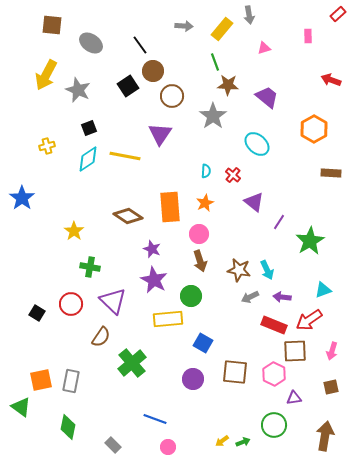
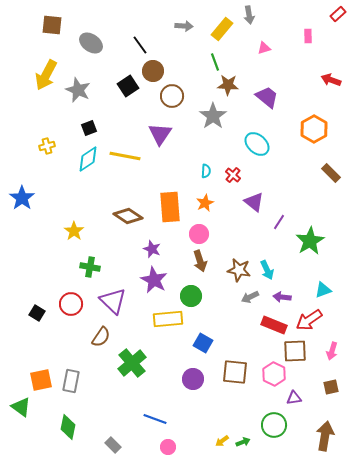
brown rectangle at (331, 173): rotated 42 degrees clockwise
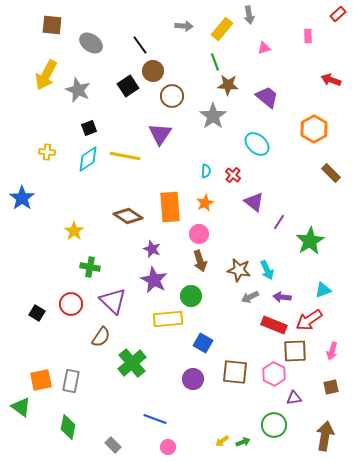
yellow cross at (47, 146): moved 6 px down; rotated 21 degrees clockwise
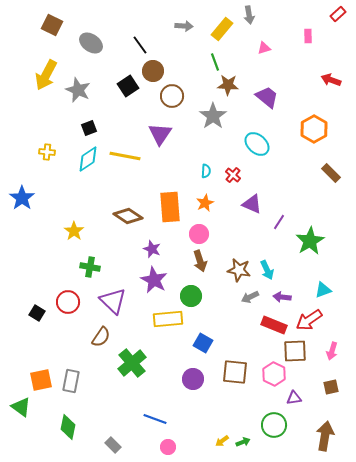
brown square at (52, 25): rotated 20 degrees clockwise
purple triangle at (254, 202): moved 2 px left, 2 px down; rotated 15 degrees counterclockwise
red circle at (71, 304): moved 3 px left, 2 px up
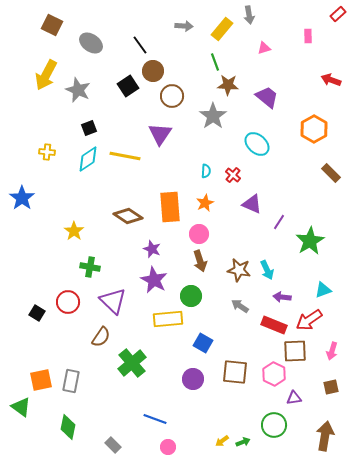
gray arrow at (250, 297): moved 10 px left, 9 px down; rotated 60 degrees clockwise
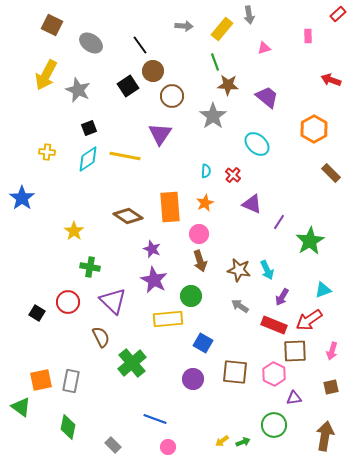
purple arrow at (282, 297): rotated 66 degrees counterclockwise
brown semicircle at (101, 337): rotated 60 degrees counterclockwise
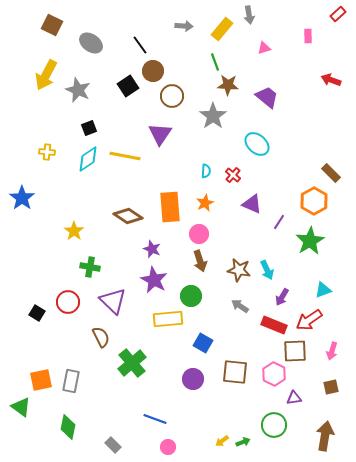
orange hexagon at (314, 129): moved 72 px down
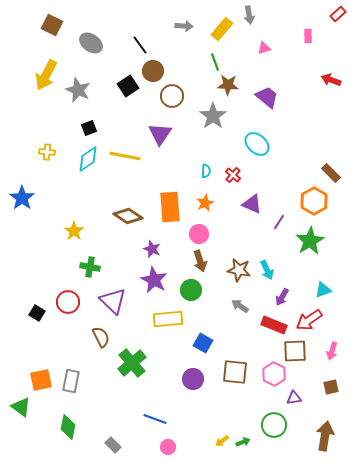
green circle at (191, 296): moved 6 px up
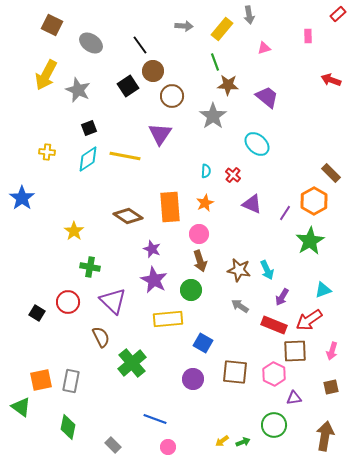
purple line at (279, 222): moved 6 px right, 9 px up
